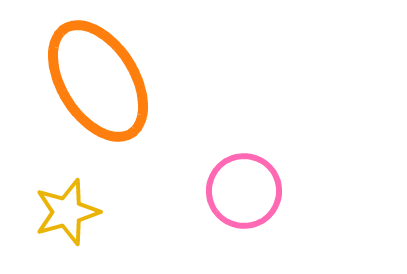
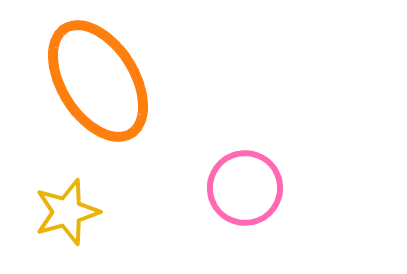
pink circle: moved 1 px right, 3 px up
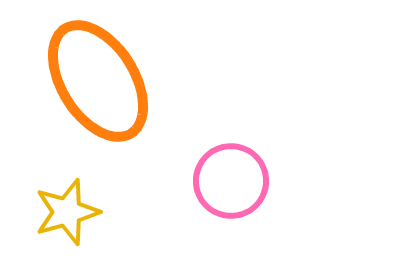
pink circle: moved 14 px left, 7 px up
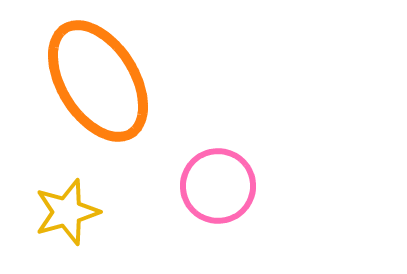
pink circle: moved 13 px left, 5 px down
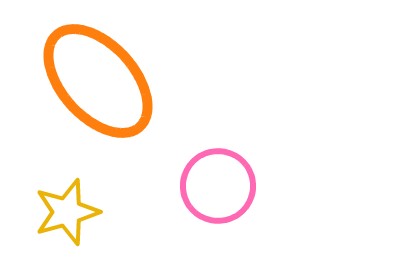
orange ellipse: rotated 10 degrees counterclockwise
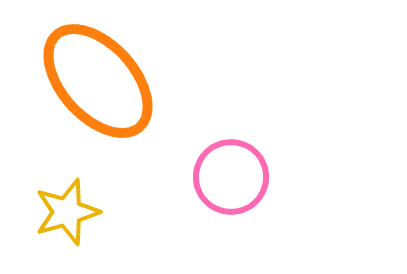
pink circle: moved 13 px right, 9 px up
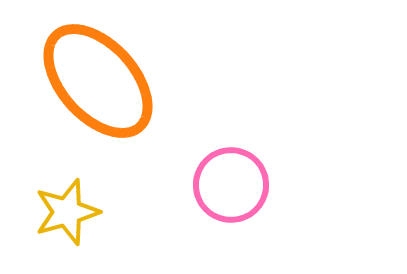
pink circle: moved 8 px down
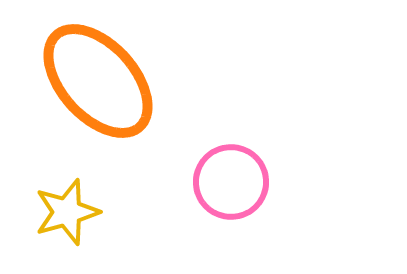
pink circle: moved 3 px up
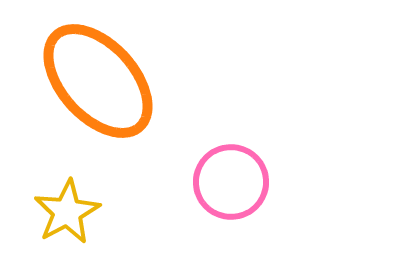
yellow star: rotated 12 degrees counterclockwise
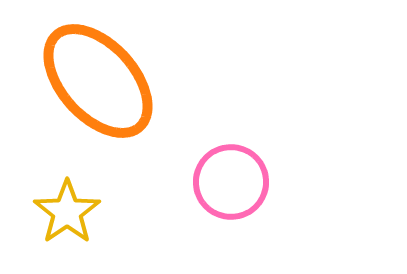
yellow star: rotated 6 degrees counterclockwise
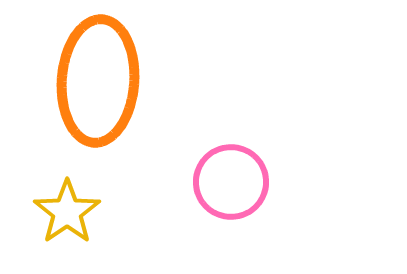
orange ellipse: rotated 46 degrees clockwise
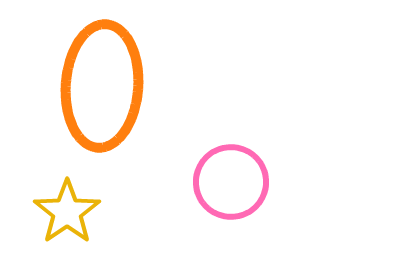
orange ellipse: moved 4 px right, 5 px down
